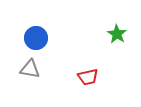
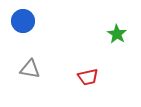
blue circle: moved 13 px left, 17 px up
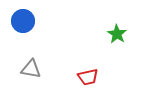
gray triangle: moved 1 px right
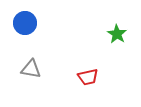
blue circle: moved 2 px right, 2 px down
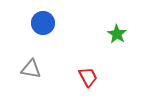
blue circle: moved 18 px right
red trapezoid: rotated 105 degrees counterclockwise
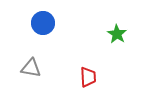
gray triangle: moved 1 px up
red trapezoid: rotated 25 degrees clockwise
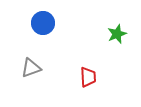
green star: rotated 18 degrees clockwise
gray triangle: rotated 30 degrees counterclockwise
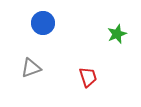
red trapezoid: rotated 15 degrees counterclockwise
